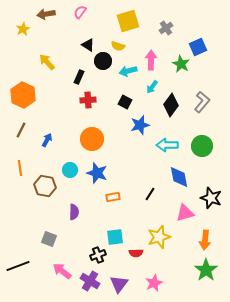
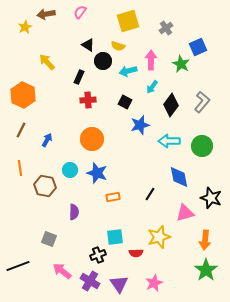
yellow star at (23, 29): moved 2 px right, 2 px up
cyan arrow at (167, 145): moved 2 px right, 4 px up
purple triangle at (119, 284): rotated 12 degrees counterclockwise
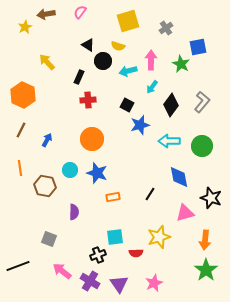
blue square at (198, 47): rotated 12 degrees clockwise
black square at (125, 102): moved 2 px right, 3 px down
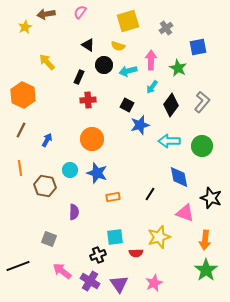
black circle at (103, 61): moved 1 px right, 4 px down
green star at (181, 64): moved 3 px left, 4 px down
pink triangle at (185, 213): rotated 36 degrees clockwise
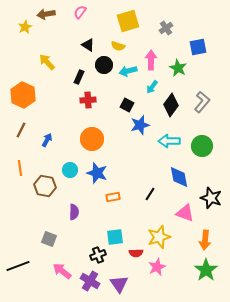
pink star at (154, 283): moved 3 px right, 16 px up
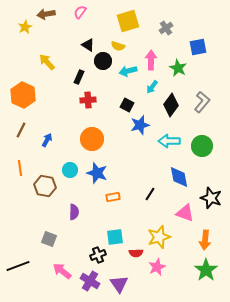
black circle at (104, 65): moved 1 px left, 4 px up
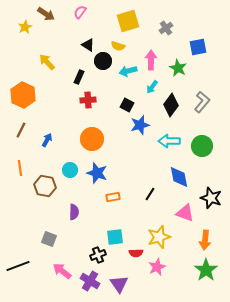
brown arrow at (46, 14): rotated 138 degrees counterclockwise
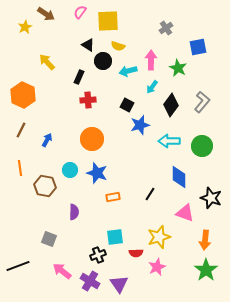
yellow square at (128, 21): moved 20 px left; rotated 15 degrees clockwise
blue diamond at (179, 177): rotated 10 degrees clockwise
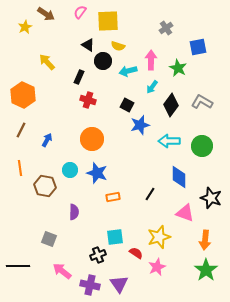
red cross at (88, 100): rotated 21 degrees clockwise
gray L-shape at (202, 102): rotated 100 degrees counterclockwise
red semicircle at (136, 253): rotated 144 degrees counterclockwise
black line at (18, 266): rotated 20 degrees clockwise
purple cross at (90, 281): moved 4 px down; rotated 18 degrees counterclockwise
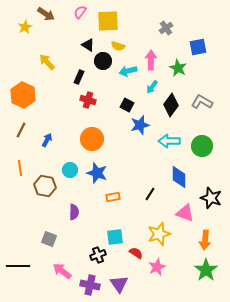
yellow star at (159, 237): moved 3 px up
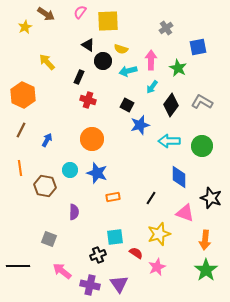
yellow semicircle at (118, 46): moved 3 px right, 3 px down
black line at (150, 194): moved 1 px right, 4 px down
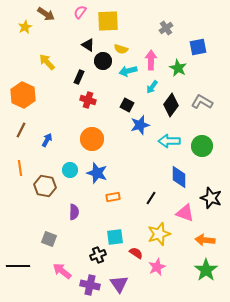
orange arrow at (205, 240): rotated 90 degrees clockwise
